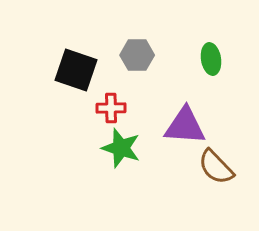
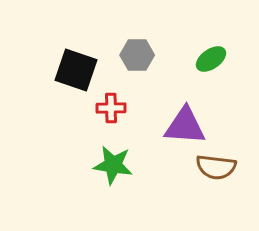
green ellipse: rotated 64 degrees clockwise
green star: moved 8 px left, 17 px down; rotated 9 degrees counterclockwise
brown semicircle: rotated 39 degrees counterclockwise
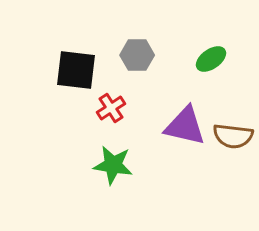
black square: rotated 12 degrees counterclockwise
red cross: rotated 32 degrees counterclockwise
purple triangle: rotated 9 degrees clockwise
brown semicircle: moved 17 px right, 31 px up
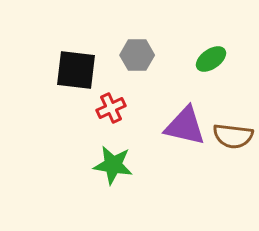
red cross: rotated 8 degrees clockwise
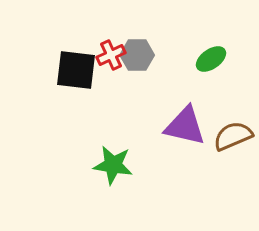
red cross: moved 53 px up
brown semicircle: rotated 150 degrees clockwise
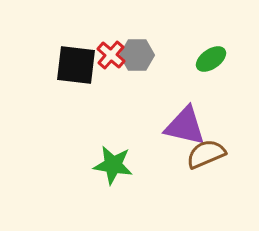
red cross: rotated 24 degrees counterclockwise
black square: moved 5 px up
brown semicircle: moved 27 px left, 18 px down
